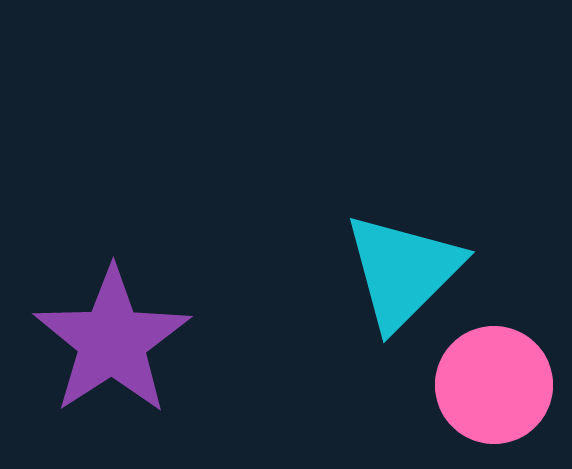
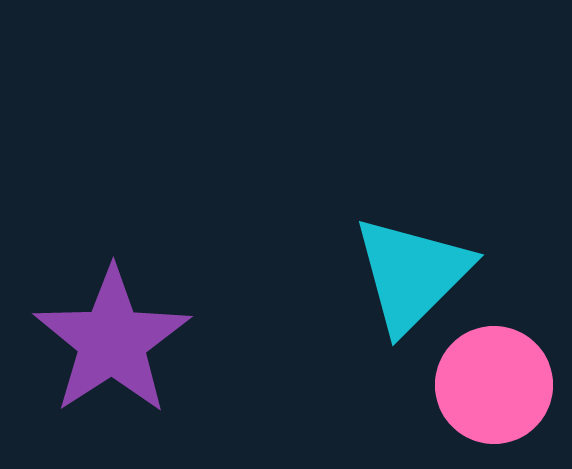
cyan triangle: moved 9 px right, 3 px down
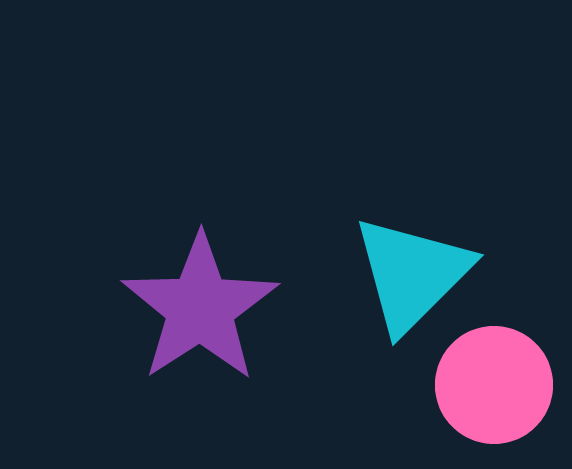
purple star: moved 88 px right, 33 px up
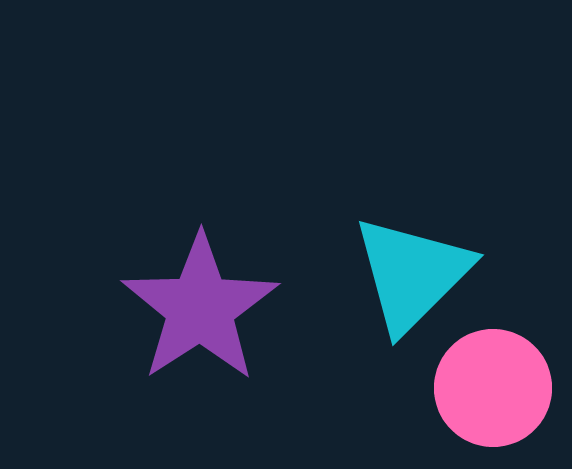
pink circle: moved 1 px left, 3 px down
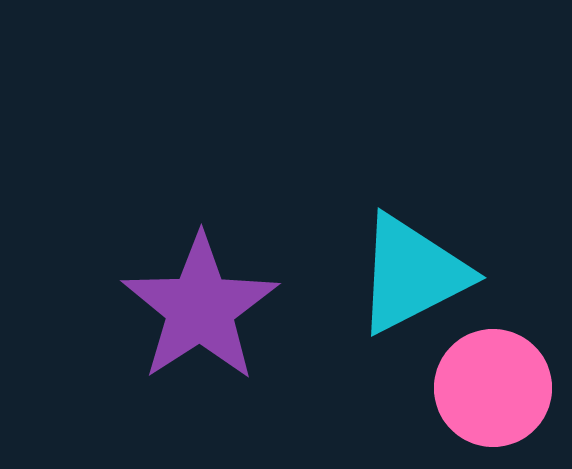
cyan triangle: rotated 18 degrees clockwise
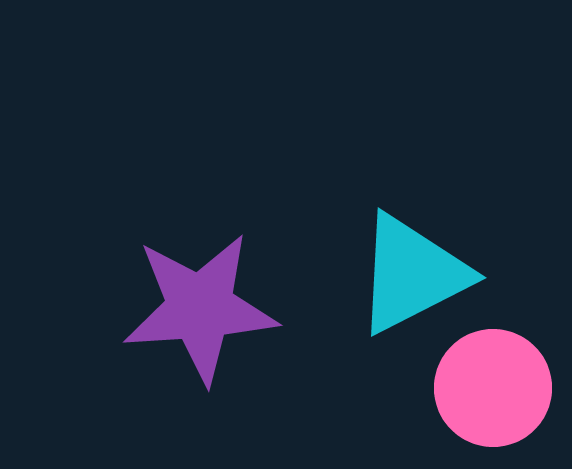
purple star: rotated 29 degrees clockwise
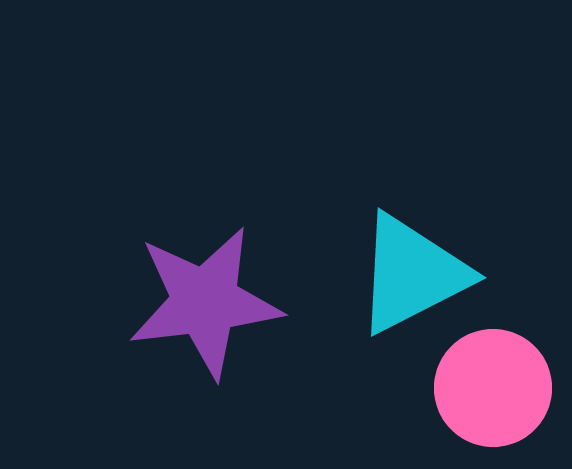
purple star: moved 5 px right, 6 px up; rotated 3 degrees counterclockwise
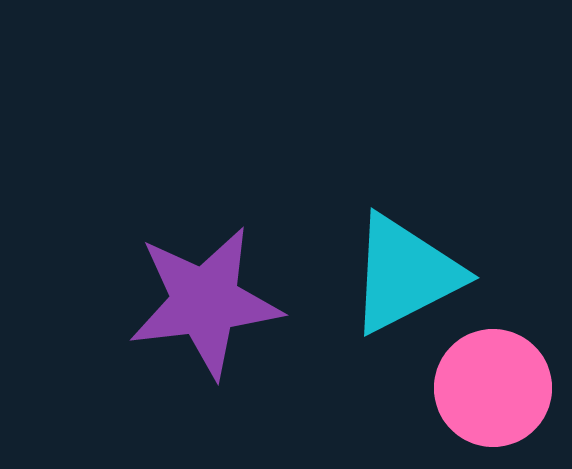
cyan triangle: moved 7 px left
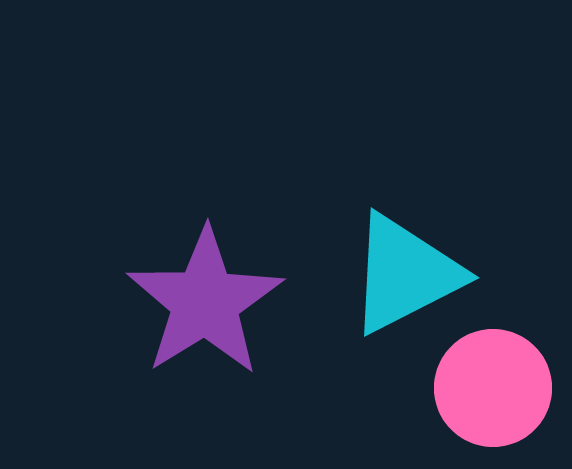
purple star: rotated 25 degrees counterclockwise
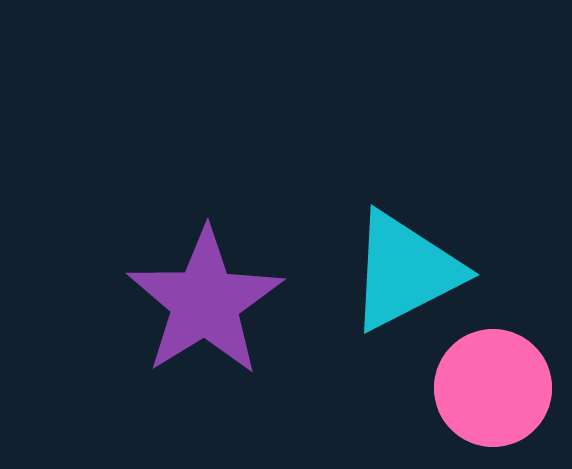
cyan triangle: moved 3 px up
